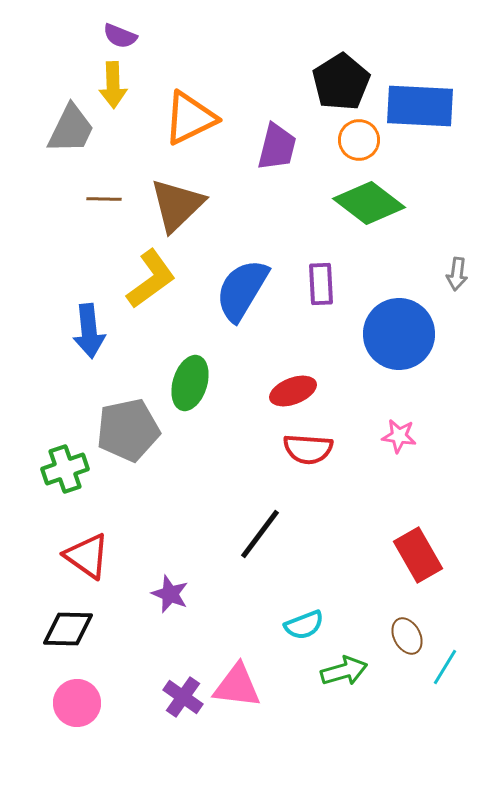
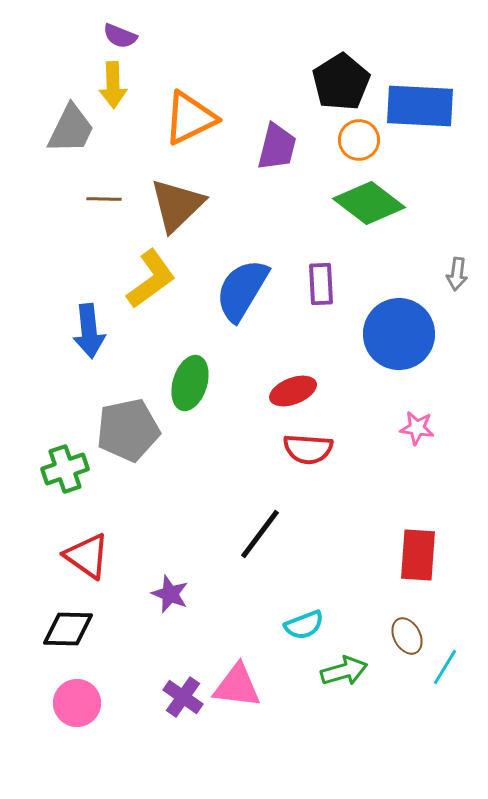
pink star: moved 18 px right, 8 px up
red rectangle: rotated 34 degrees clockwise
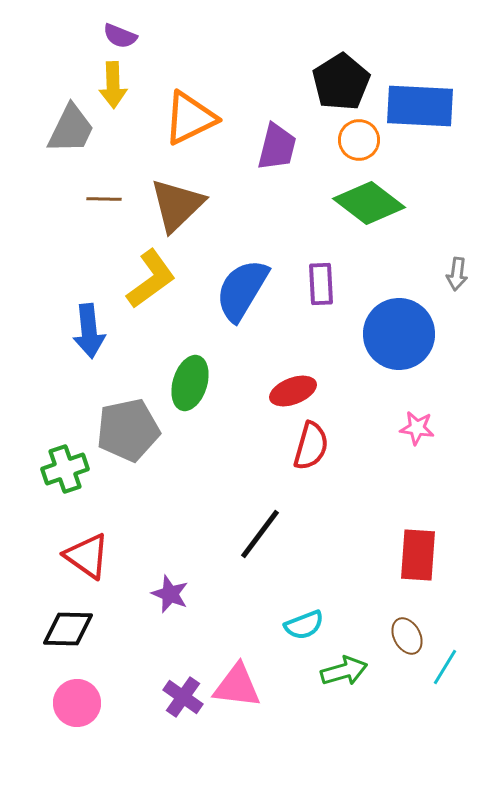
red semicircle: moved 3 px right, 3 px up; rotated 78 degrees counterclockwise
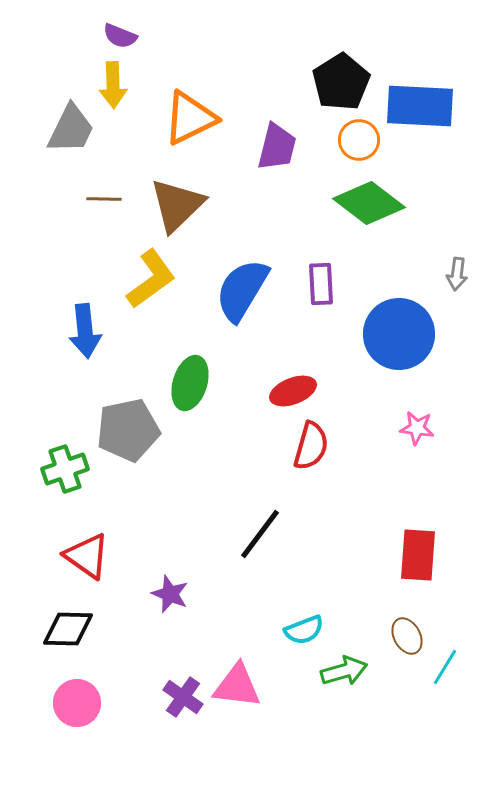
blue arrow: moved 4 px left
cyan semicircle: moved 5 px down
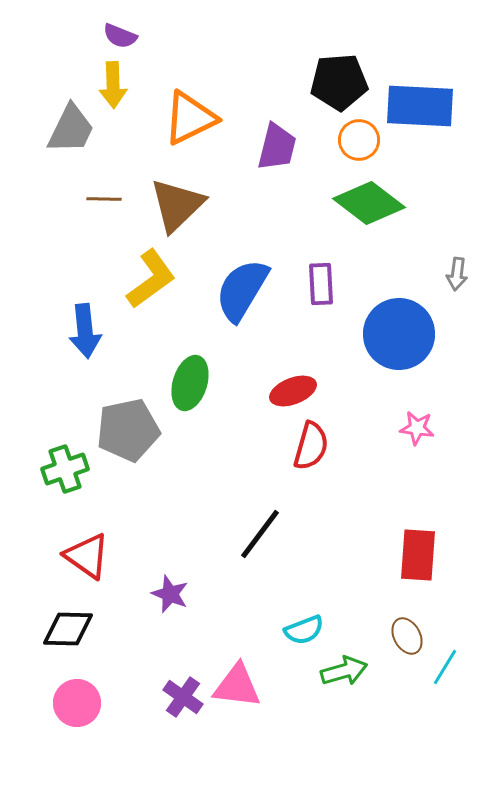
black pentagon: moved 2 px left; rotated 28 degrees clockwise
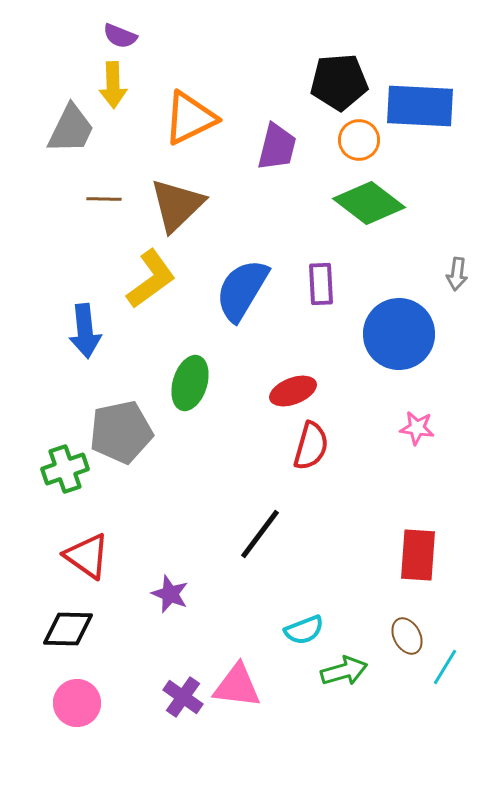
gray pentagon: moved 7 px left, 2 px down
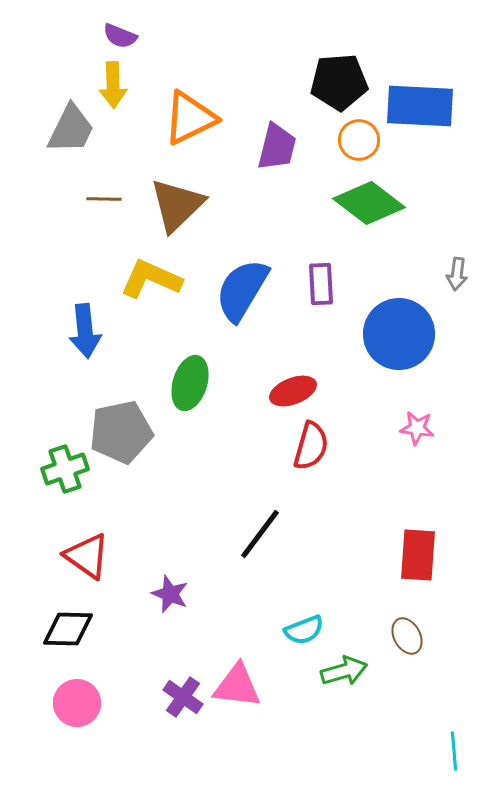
yellow L-shape: rotated 120 degrees counterclockwise
cyan line: moved 9 px right, 84 px down; rotated 36 degrees counterclockwise
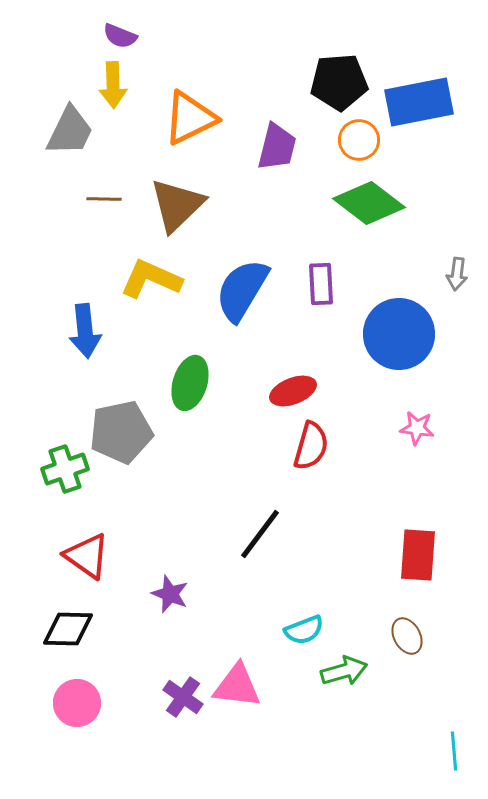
blue rectangle: moved 1 px left, 4 px up; rotated 14 degrees counterclockwise
gray trapezoid: moved 1 px left, 2 px down
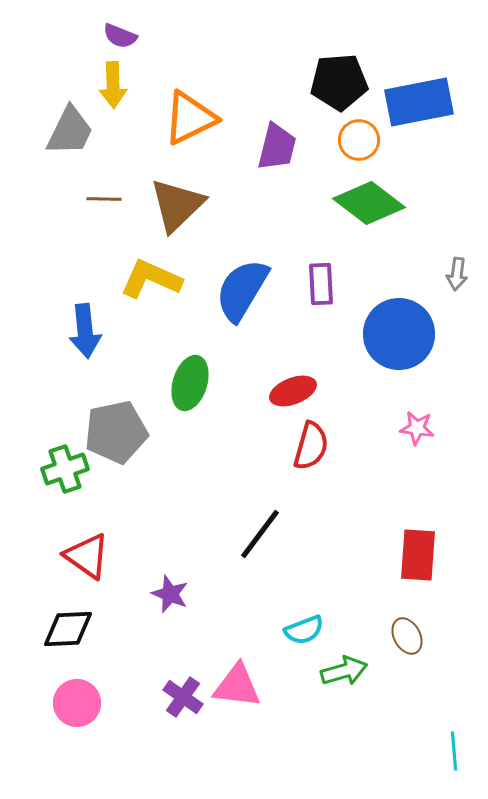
gray pentagon: moved 5 px left
black diamond: rotated 4 degrees counterclockwise
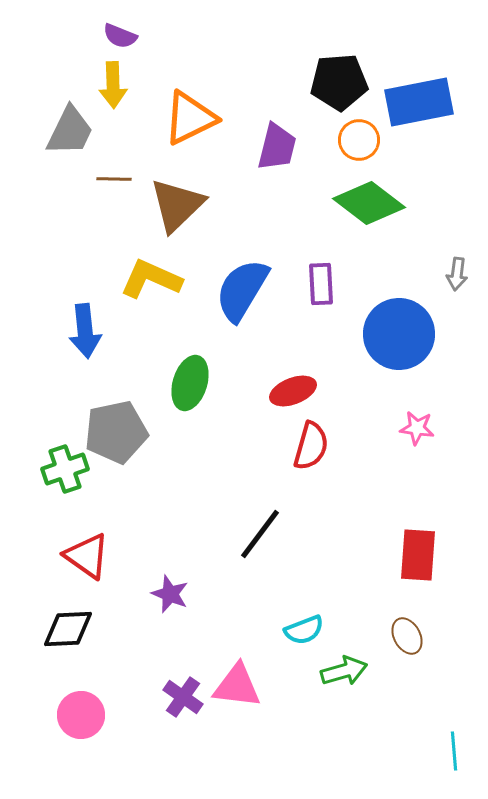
brown line: moved 10 px right, 20 px up
pink circle: moved 4 px right, 12 px down
